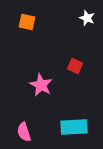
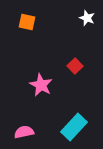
red square: rotated 21 degrees clockwise
cyan rectangle: rotated 44 degrees counterclockwise
pink semicircle: rotated 96 degrees clockwise
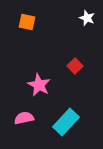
pink star: moved 2 px left
cyan rectangle: moved 8 px left, 5 px up
pink semicircle: moved 14 px up
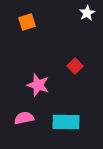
white star: moved 5 px up; rotated 21 degrees clockwise
orange square: rotated 30 degrees counterclockwise
pink star: moved 1 px left; rotated 10 degrees counterclockwise
cyan rectangle: rotated 48 degrees clockwise
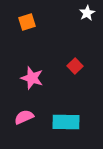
pink star: moved 6 px left, 7 px up
pink semicircle: moved 1 px up; rotated 12 degrees counterclockwise
